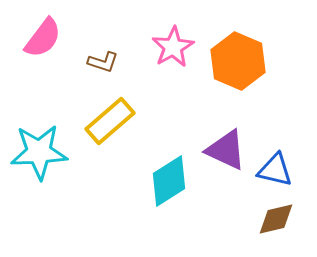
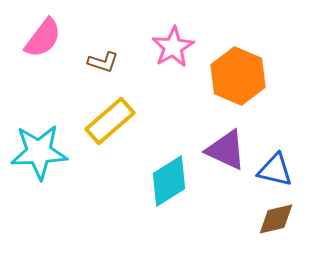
orange hexagon: moved 15 px down
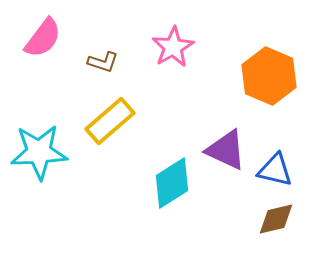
orange hexagon: moved 31 px right
cyan diamond: moved 3 px right, 2 px down
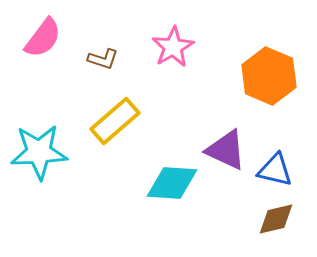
brown L-shape: moved 3 px up
yellow rectangle: moved 5 px right
cyan diamond: rotated 36 degrees clockwise
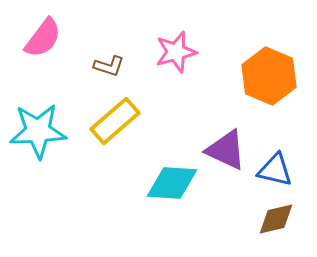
pink star: moved 3 px right, 5 px down; rotated 15 degrees clockwise
brown L-shape: moved 6 px right, 7 px down
cyan star: moved 1 px left, 21 px up
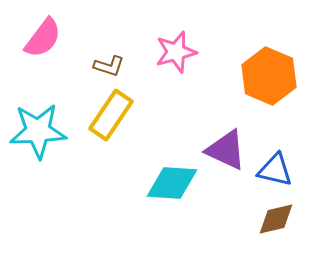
yellow rectangle: moved 4 px left, 6 px up; rotated 15 degrees counterclockwise
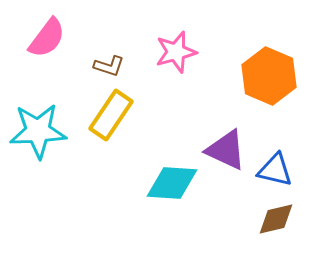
pink semicircle: moved 4 px right
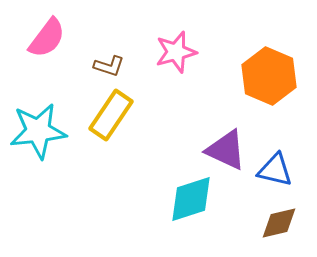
cyan star: rotated 4 degrees counterclockwise
cyan diamond: moved 19 px right, 16 px down; rotated 22 degrees counterclockwise
brown diamond: moved 3 px right, 4 px down
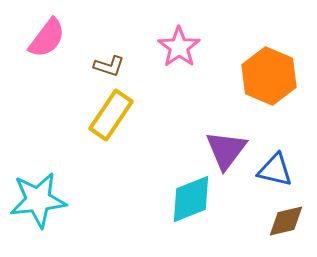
pink star: moved 3 px right, 5 px up; rotated 21 degrees counterclockwise
cyan star: moved 69 px down
purple triangle: rotated 42 degrees clockwise
cyan diamond: rotated 4 degrees counterclockwise
brown diamond: moved 7 px right, 2 px up
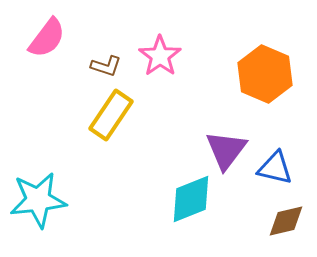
pink star: moved 19 px left, 9 px down
brown L-shape: moved 3 px left
orange hexagon: moved 4 px left, 2 px up
blue triangle: moved 2 px up
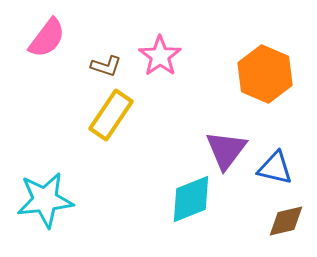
cyan star: moved 7 px right
